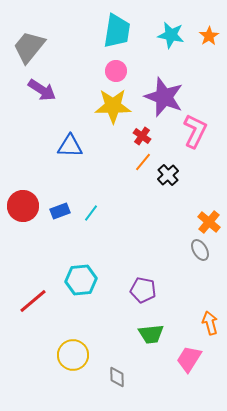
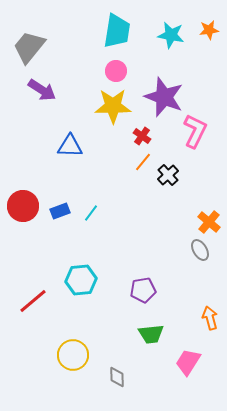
orange star: moved 6 px up; rotated 24 degrees clockwise
purple pentagon: rotated 20 degrees counterclockwise
orange arrow: moved 5 px up
pink trapezoid: moved 1 px left, 3 px down
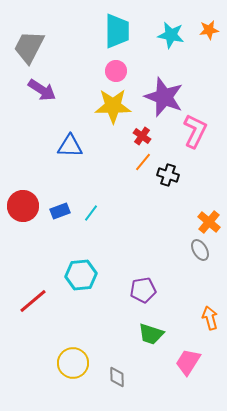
cyan trapezoid: rotated 9 degrees counterclockwise
gray trapezoid: rotated 12 degrees counterclockwise
black cross: rotated 30 degrees counterclockwise
cyan hexagon: moved 5 px up
green trapezoid: rotated 24 degrees clockwise
yellow circle: moved 8 px down
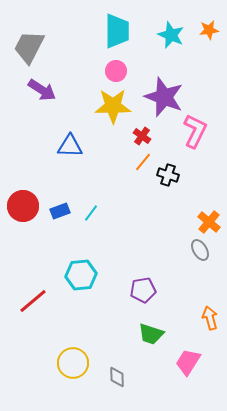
cyan star: rotated 12 degrees clockwise
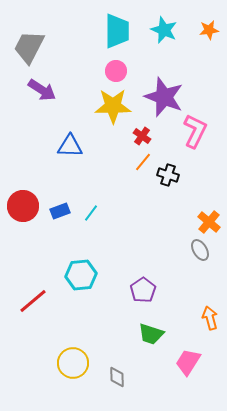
cyan star: moved 7 px left, 5 px up
purple pentagon: rotated 25 degrees counterclockwise
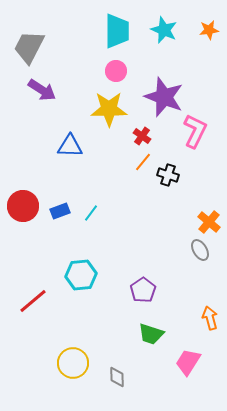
yellow star: moved 4 px left, 3 px down
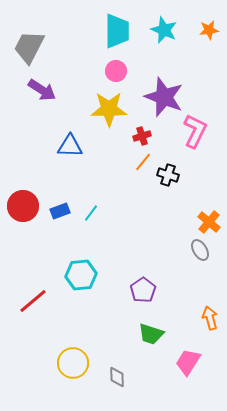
red cross: rotated 36 degrees clockwise
